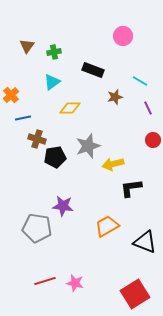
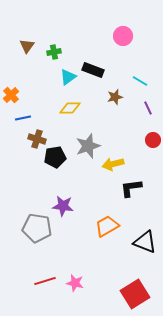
cyan triangle: moved 16 px right, 5 px up
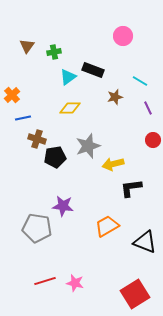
orange cross: moved 1 px right
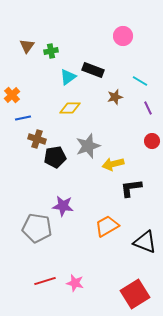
green cross: moved 3 px left, 1 px up
red circle: moved 1 px left, 1 px down
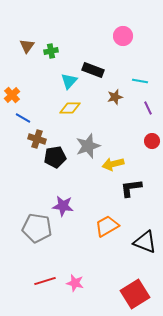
cyan triangle: moved 1 px right, 4 px down; rotated 12 degrees counterclockwise
cyan line: rotated 21 degrees counterclockwise
blue line: rotated 42 degrees clockwise
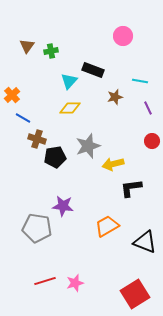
pink star: rotated 30 degrees counterclockwise
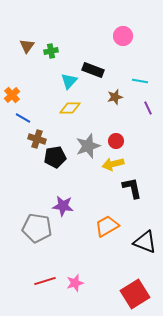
red circle: moved 36 px left
black L-shape: moved 1 px right; rotated 85 degrees clockwise
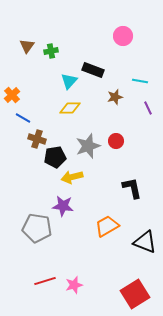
yellow arrow: moved 41 px left, 13 px down
pink star: moved 1 px left, 2 px down
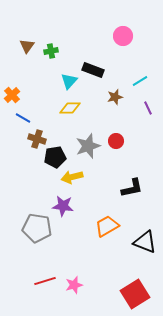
cyan line: rotated 42 degrees counterclockwise
black L-shape: rotated 90 degrees clockwise
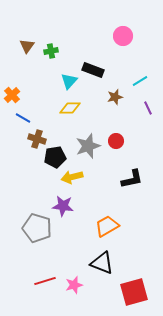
black L-shape: moved 9 px up
gray pentagon: rotated 8 degrees clockwise
black triangle: moved 43 px left, 21 px down
red square: moved 1 px left, 2 px up; rotated 16 degrees clockwise
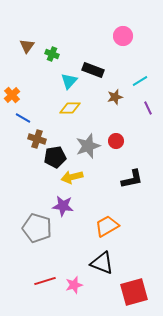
green cross: moved 1 px right, 3 px down; rotated 32 degrees clockwise
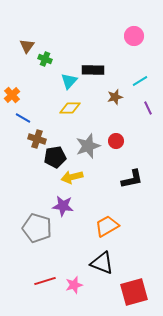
pink circle: moved 11 px right
green cross: moved 7 px left, 5 px down
black rectangle: rotated 20 degrees counterclockwise
